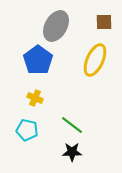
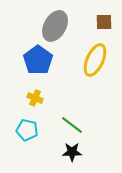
gray ellipse: moved 1 px left
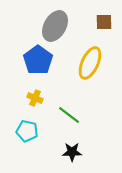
yellow ellipse: moved 5 px left, 3 px down
green line: moved 3 px left, 10 px up
cyan pentagon: moved 1 px down
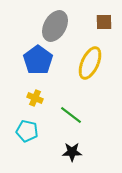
green line: moved 2 px right
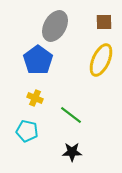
yellow ellipse: moved 11 px right, 3 px up
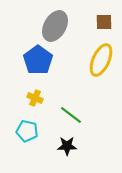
black star: moved 5 px left, 6 px up
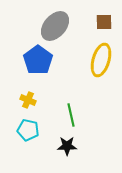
gray ellipse: rotated 12 degrees clockwise
yellow ellipse: rotated 8 degrees counterclockwise
yellow cross: moved 7 px left, 2 px down
green line: rotated 40 degrees clockwise
cyan pentagon: moved 1 px right, 1 px up
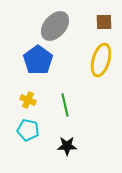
green line: moved 6 px left, 10 px up
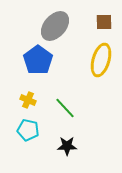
green line: moved 3 px down; rotated 30 degrees counterclockwise
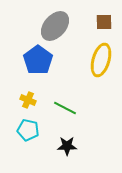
green line: rotated 20 degrees counterclockwise
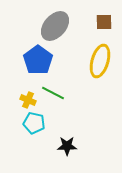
yellow ellipse: moved 1 px left, 1 px down
green line: moved 12 px left, 15 px up
cyan pentagon: moved 6 px right, 7 px up
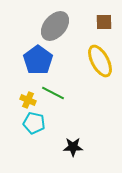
yellow ellipse: rotated 44 degrees counterclockwise
black star: moved 6 px right, 1 px down
